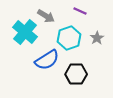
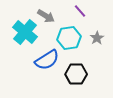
purple line: rotated 24 degrees clockwise
cyan hexagon: rotated 10 degrees clockwise
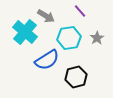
black hexagon: moved 3 px down; rotated 15 degrees counterclockwise
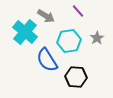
purple line: moved 2 px left
cyan hexagon: moved 3 px down
blue semicircle: rotated 90 degrees clockwise
black hexagon: rotated 20 degrees clockwise
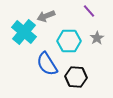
purple line: moved 11 px right
gray arrow: rotated 126 degrees clockwise
cyan cross: moved 1 px left
cyan hexagon: rotated 10 degrees clockwise
blue semicircle: moved 4 px down
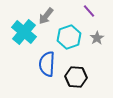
gray arrow: rotated 30 degrees counterclockwise
cyan hexagon: moved 4 px up; rotated 20 degrees counterclockwise
blue semicircle: rotated 35 degrees clockwise
